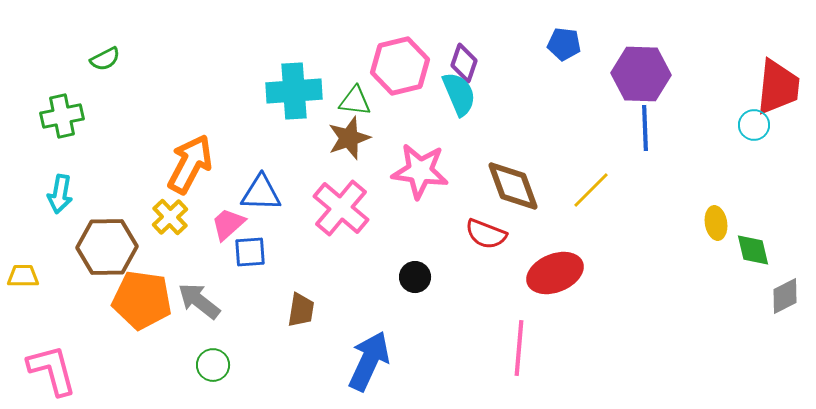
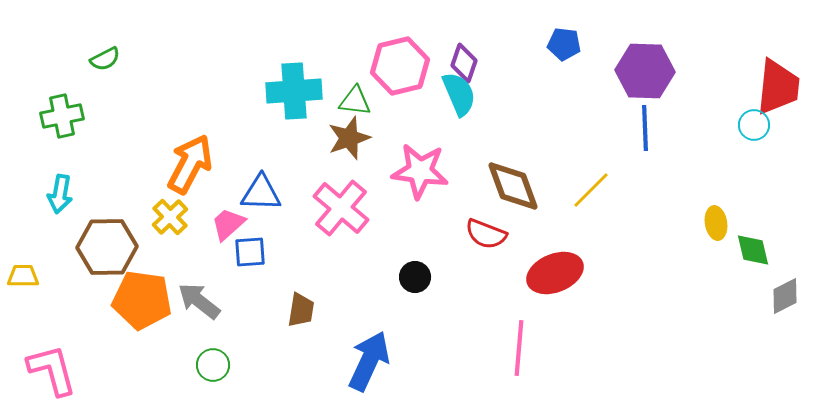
purple hexagon: moved 4 px right, 3 px up
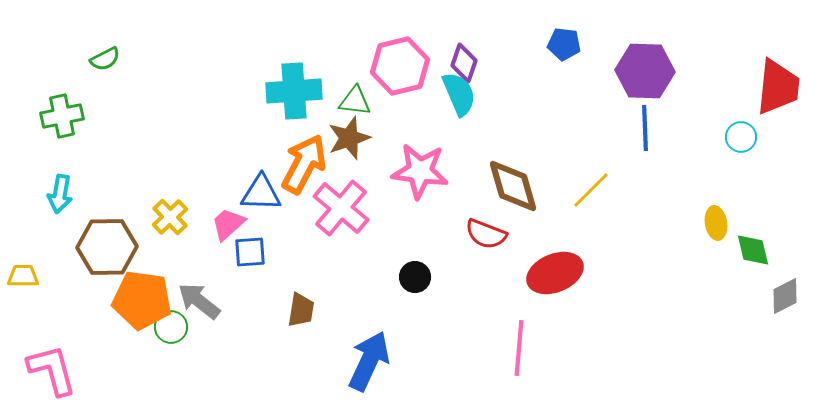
cyan circle: moved 13 px left, 12 px down
orange arrow: moved 114 px right
brown diamond: rotated 4 degrees clockwise
green circle: moved 42 px left, 38 px up
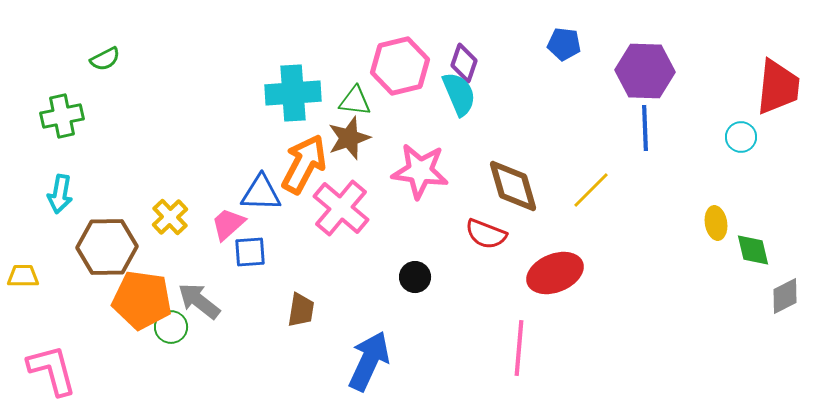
cyan cross: moved 1 px left, 2 px down
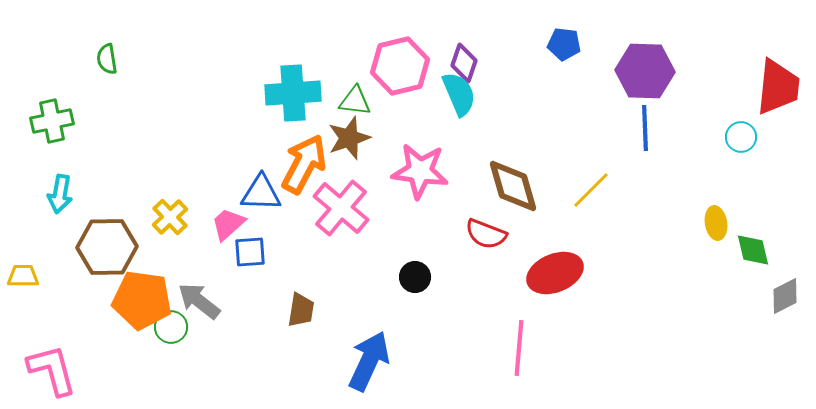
green semicircle: moved 2 px right; rotated 108 degrees clockwise
green cross: moved 10 px left, 5 px down
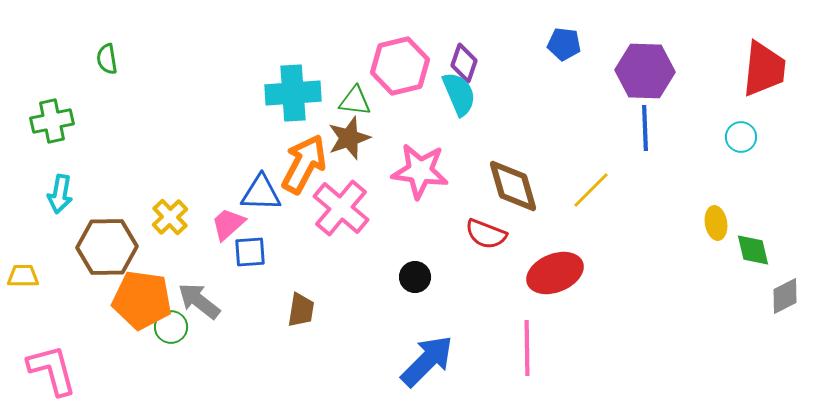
red trapezoid: moved 14 px left, 18 px up
pink line: moved 8 px right; rotated 6 degrees counterclockwise
blue arrow: moved 58 px right; rotated 20 degrees clockwise
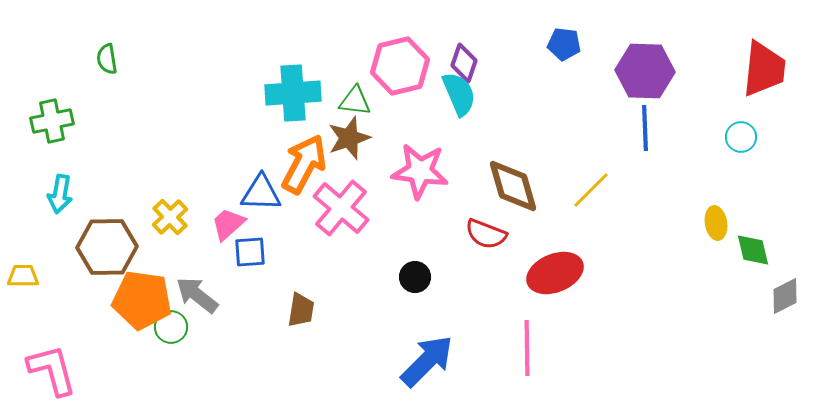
gray arrow: moved 2 px left, 6 px up
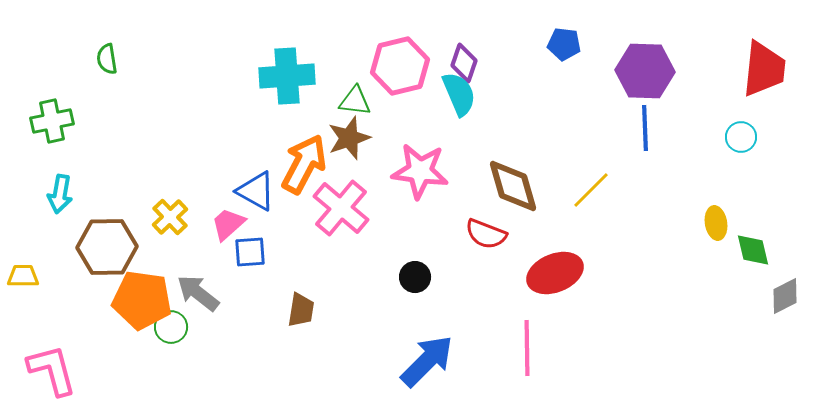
cyan cross: moved 6 px left, 17 px up
blue triangle: moved 5 px left, 2 px up; rotated 27 degrees clockwise
gray arrow: moved 1 px right, 2 px up
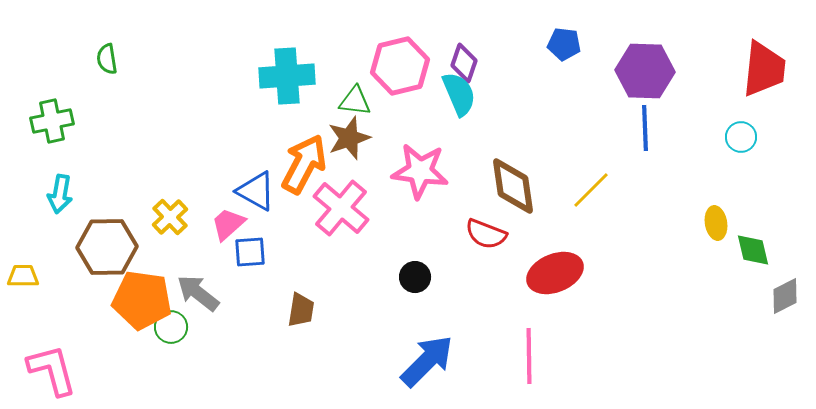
brown diamond: rotated 8 degrees clockwise
pink line: moved 2 px right, 8 px down
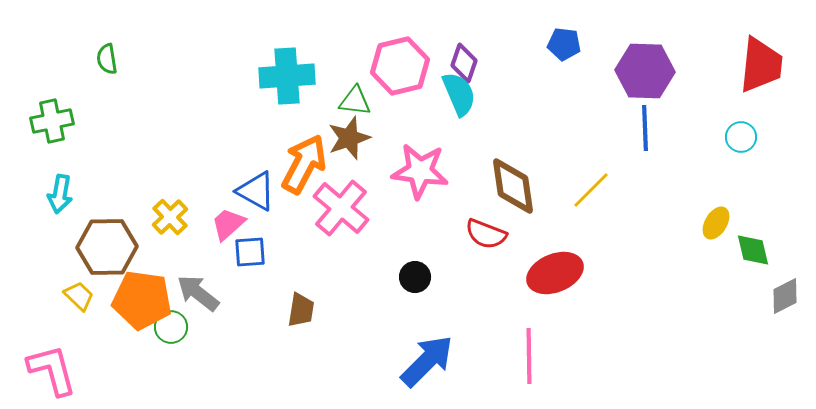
red trapezoid: moved 3 px left, 4 px up
yellow ellipse: rotated 40 degrees clockwise
yellow trapezoid: moved 56 px right, 20 px down; rotated 44 degrees clockwise
